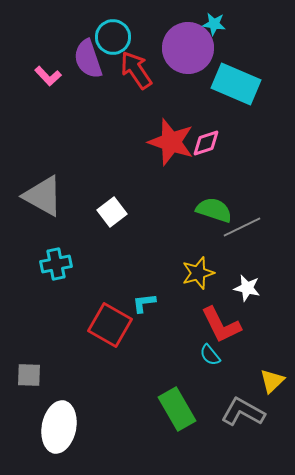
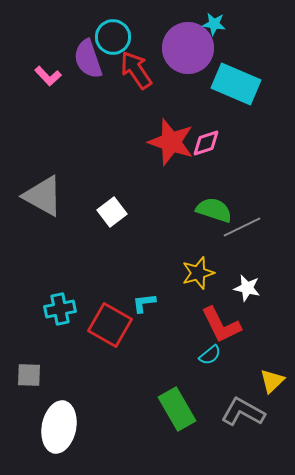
cyan cross: moved 4 px right, 45 px down
cyan semicircle: rotated 90 degrees counterclockwise
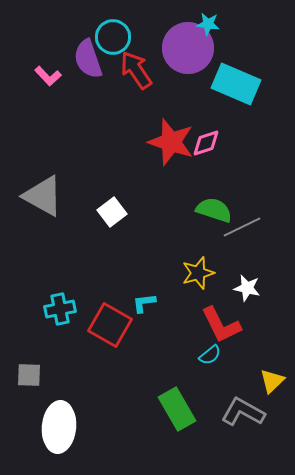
cyan star: moved 6 px left
white ellipse: rotated 6 degrees counterclockwise
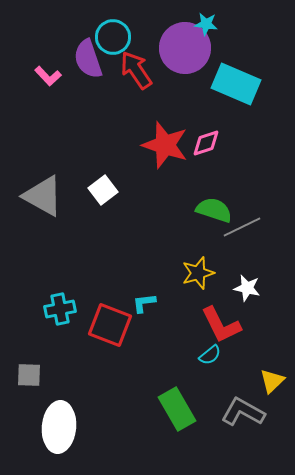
cyan star: moved 2 px left
purple circle: moved 3 px left
red star: moved 6 px left, 3 px down
white square: moved 9 px left, 22 px up
red square: rotated 9 degrees counterclockwise
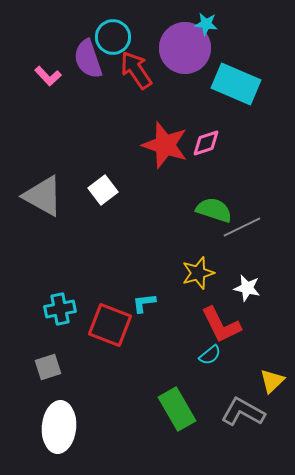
gray square: moved 19 px right, 8 px up; rotated 20 degrees counterclockwise
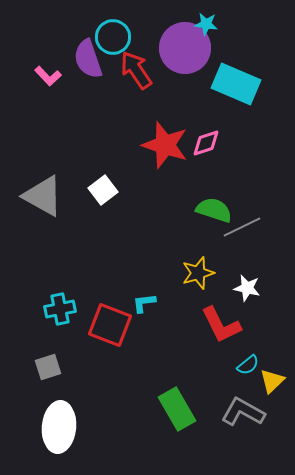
cyan semicircle: moved 38 px right, 10 px down
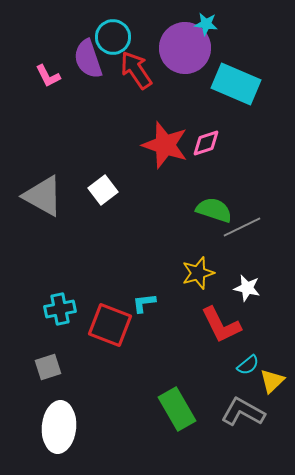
pink L-shape: rotated 16 degrees clockwise
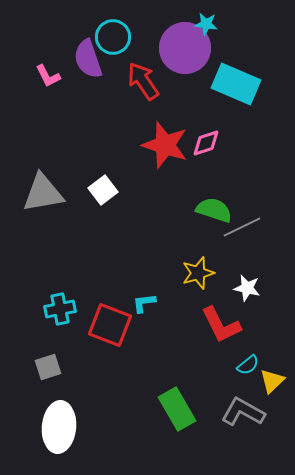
red arrow: moved 7 px right, 11 px down
gray triangle: moved 3 px up; rotated 39 degrees counterclockwise
